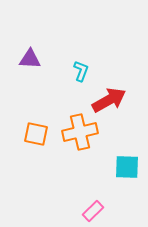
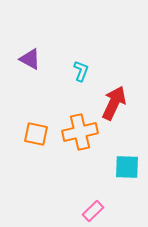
purple triangle: rotated 25 degrees clockwise
red arrow: moved 5 px right, 3 px down; rotated 36 degrees counterclockwise
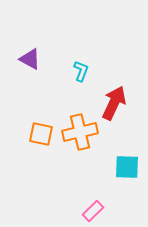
orange square: moved 5 px right
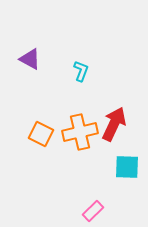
red arrow: moved 21 px down
orange square: rotated 15 degrees clockwise
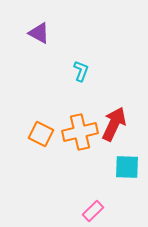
purple triangle: moved 9 px right, 26 px up
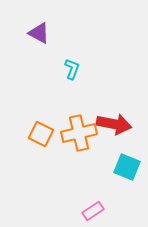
cyan L-shape: moved 9 px left, 2 px up
red arrow: rotated 76 degrees clockwise
orange cross: moved 1 px left, 1 px down
cyan square: rotated 20 degrees clockwise
pink rectangle: rotated 10 degrees clockwise
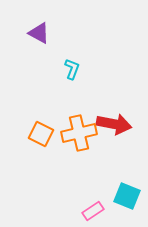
cyan square: moved 29 px down
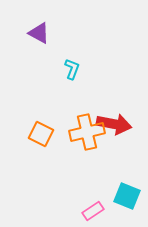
orange cross: moved 8 px right, 1 px up
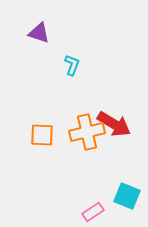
purple triangle: rotated 10 degrees counterclockwise
cyan L-shape: moved 4 px up
red arrow: rotated 20 degrees clockwise
orange square: moved 1 px right, 1 px down; rotated 25 degrees counterclockwise
pink rectangle: moved 1 px down
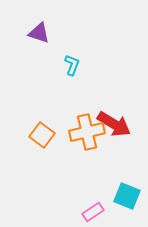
orange square: rotated 35 degrees clockwise
